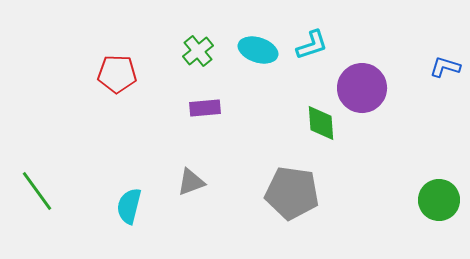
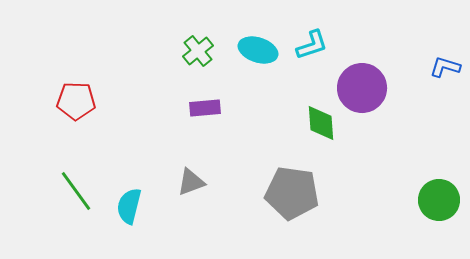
red pentagon: moved 41 px left, 27 px down
green line: moved 39 px right
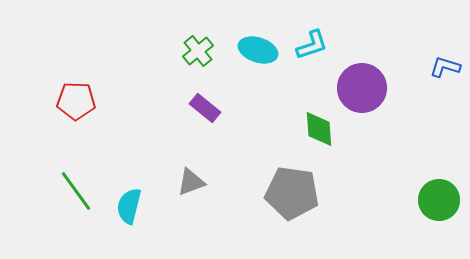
purple rectangle: rotated 44 degrees clockwise
green diamond: moved 2 px left, 6 px down
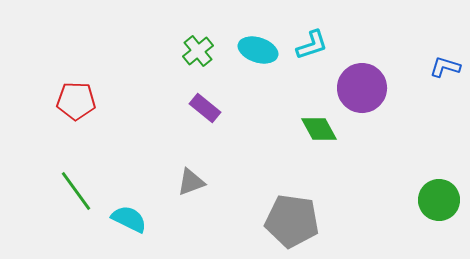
green diamond: rotated 24 degrees counterclockwise
gray pentagon: moved 28 px down
cyan semicircle: moved 13 px down; rotated 102 degrees clockwise
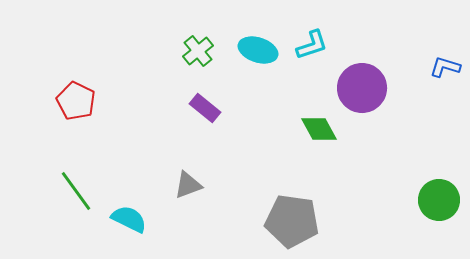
red pentagon: rotated 24 degrees clockwise
gray triangle: moved 3 px left, 3 px down
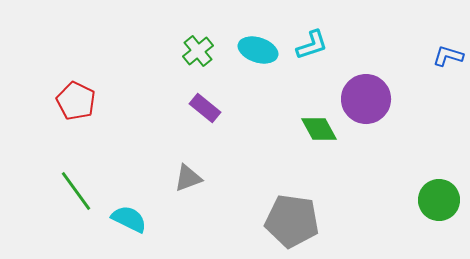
blue L-shape: moved 3 px right, 11 px up
purple circle: moved 4 px right, 11 px down
gray triangle: moved 7 px up
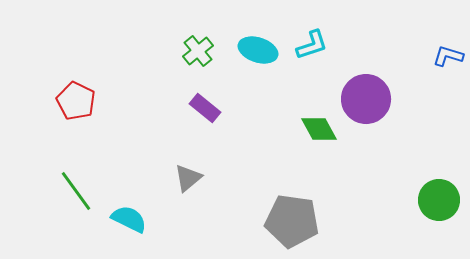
gray triangle: rotated 20 degrees counterclockwise
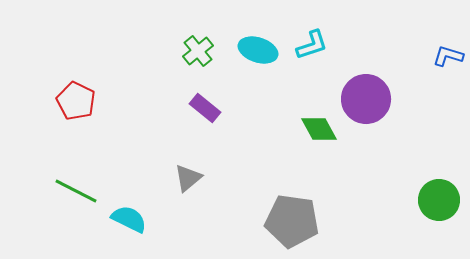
green line: rotated 27 degrees counterclockwise
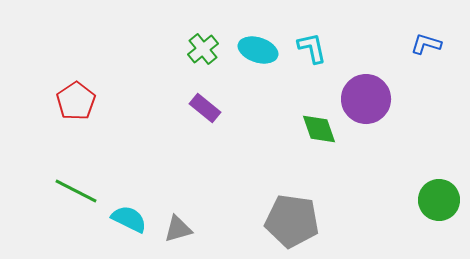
cyan L-shape: moved 3 px down; rotated 84 degrees counterclockwise
green cross: moved 5 px right, 2 px up
blue L-shape: moved 22 px left, 12 px up
red pentagon: rotated 12 degrees clockwise
green diamond: rotated 9 degrees clockwise
gray triangle: moved 10 px left, 51 px down; rotated 24 degrees clockwise
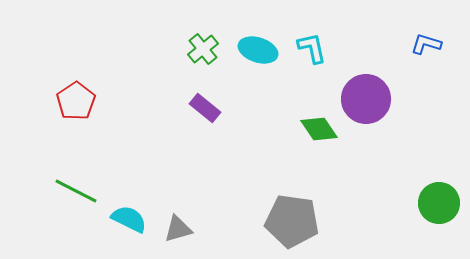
green diamond: rotated 15 degrees counterclockwise
green circle: moved 3 px down
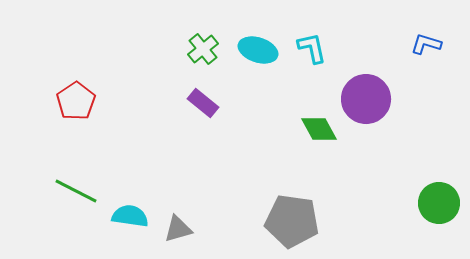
purple rectangle: moved 2 px left, 5 px up
green diamond: rotated 6 degrees clockwise
cyan semicircle: moved 1 px right, 3 px up; rotated 18 degrees counterclockwise
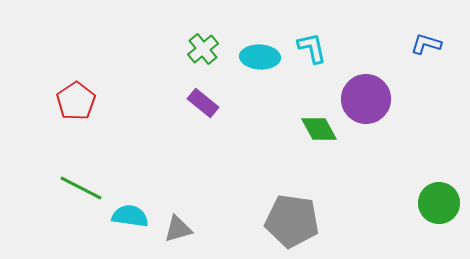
cyan ellipse: moved 2 px right, 7 px down; rotated 15 degrees counterclockwise
green line: moved 5 px right, 3 px up
